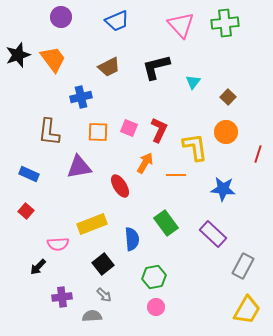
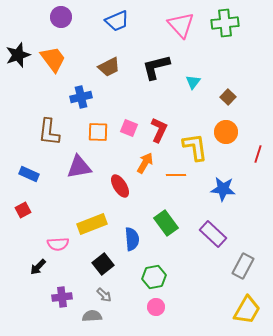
red square: moved 3 px left, 1 px up; rotated 21 degrees clockwise
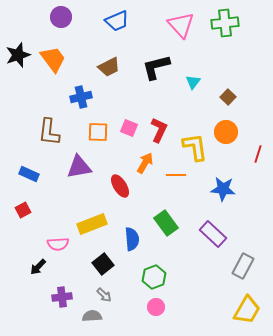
green hexagon: rotated 10 degrees counterclockwise
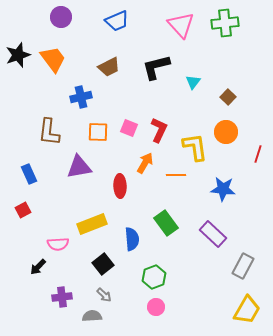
blue rectangle: rotated 42 degrees clockwise
red ellipse: rotated 30 degrees clockwise
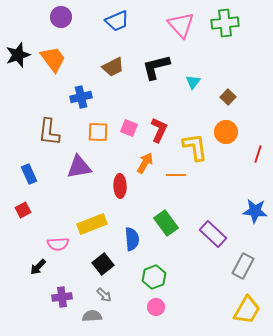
brown trapezoid: moved 4 px right
blue star: moved 32 px right, 22 px down
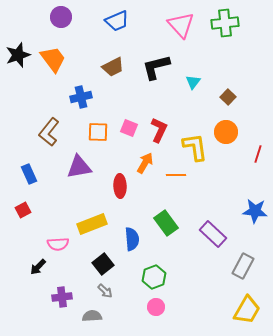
brown L-shape: rotated 32 degrees clockwise
gray arrow: moved 1 px right, 4 px up
